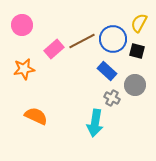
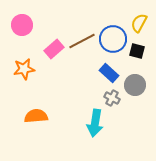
blue rectangle: moved 2 px right, 2 px down
orange semicircle: rotated 30 degrees counterclockwise
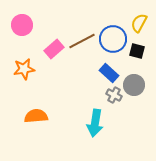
gray circle: moved 1 px left
gray cross: moved 2 px right, 3 px up
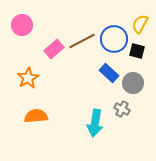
yellow semicircle: moved 1 px right, 1 px down
blue circle: moved 1 px right
orange star: moved 4 px right, 9 px down; rotated 20 degrees counterclockwise
gray circle: moved 1 px left, 2 px up
gray cross: moved 8 px right, 14 px down
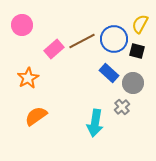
gray cross: moved 2 px up; rotated 21 degrees clockwise
orange semicircle: rotated 30 degrees counterclockwise
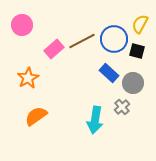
cyan arrow: moved 3 px up
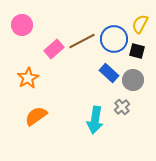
gray circle: moved 3 px up
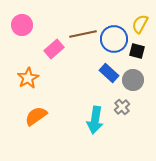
brown line: moved 1 px right, 7 px up; rotated 16 degrees clockwise
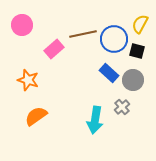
orange star: moved 2 px down; rotated 25 degrees counterclockwise
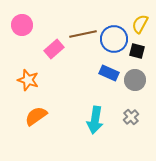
blue rectangle: rotated 18 degrees counterclockwise
gray circle: moved 2 px right
gray cross: moved 9 px right, 10 px down
